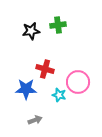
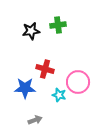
blue star: moved 1 px left, 1 px up
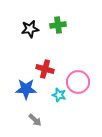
black star: moved 1 px left, 2 px up
blue star: moved 1 px right, 1 px down
gray arrow: rotated 64 degrees clockwise
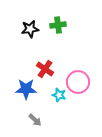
red cross: rotated 18 degrees clockwise
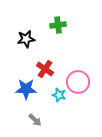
black star: moved 4 px left, 10 px down
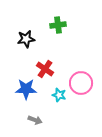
pink circle: moved 3 px right, 1 px down
gray arrow: rotated 24 degrees counterclockwise
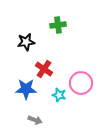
black star: moved 3 px down
red cross: moved 1 px left
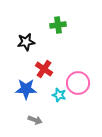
pink circle: moved 3 px left
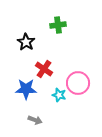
black star: rotated 30 degrees counterclockwise
